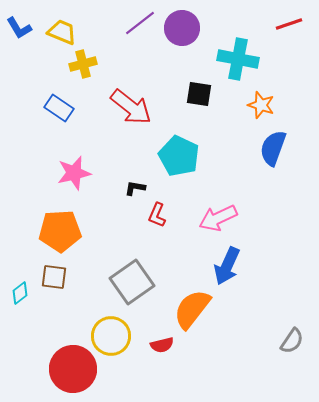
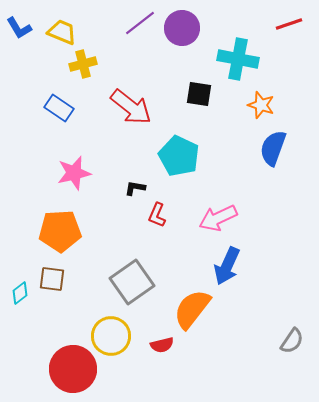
brown square: moved 2 px left, 2 px down
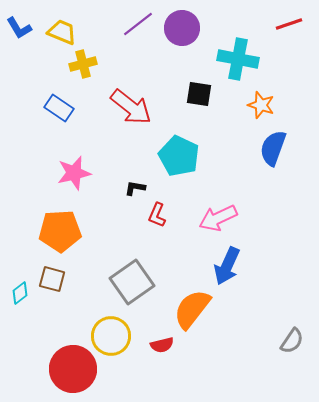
purple line: moved 2 px left, 1 px down
brown square: rotated 8 degrees clockwise
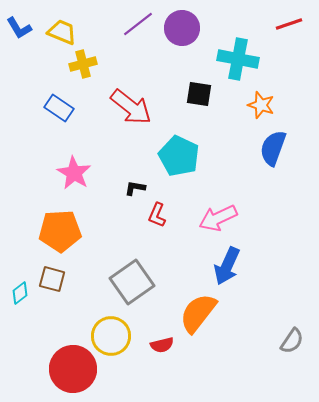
pink star: rotated 28 degrees counterclockwise
orange semicircle: moved 6 px right, 4 px down
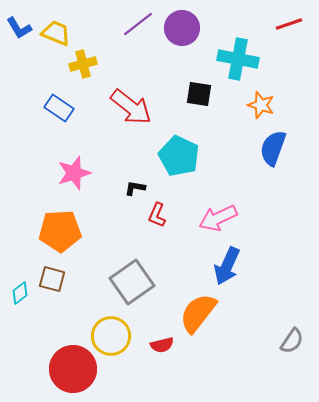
yellow trapezoid: moved 6 px left, 1 px down
pink star: rotated 24 degrees clockwise
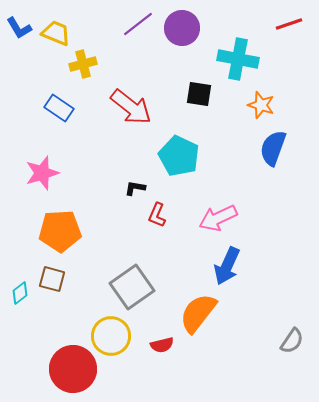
pink star: moved 32 px left
gray square: moved 5 px down
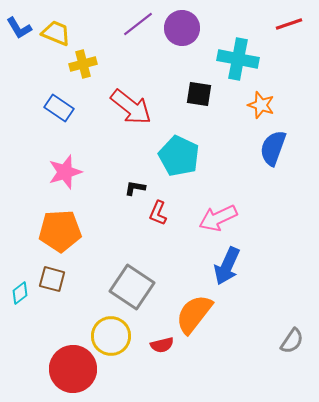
pink star: moved 23 px right, 1 px up
red L-shape: moved 1 px right, 2 px up
gray square: rotated 21 degrees counterclockwise
orange semicircle: moved 4 px left, 1 px down
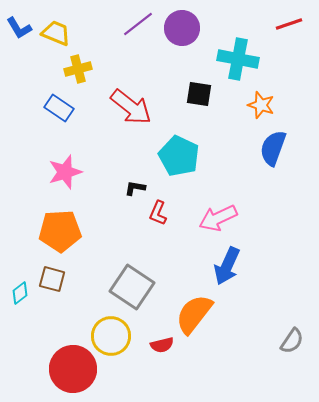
yellow cross: moved 5 px left, 5 px down
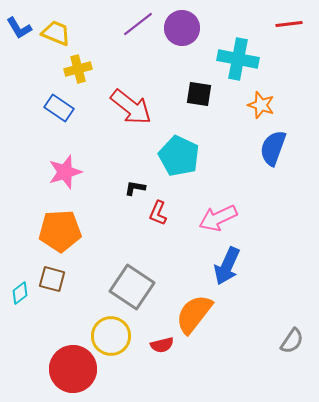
red line: rotated 12 degrees clockwise
